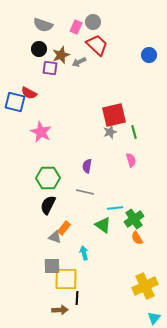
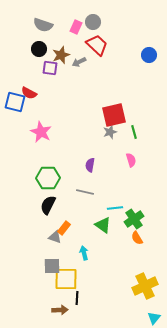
purple semicircle: moved 3 px right, 1 px up
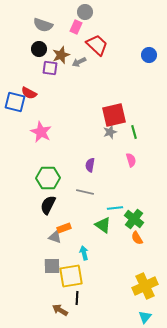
gray circle: moved 8 px left, 10 px up
green cross: rotated 18 degrees counterclockwise
orange rectangle: rotated 32 degrees clockwise
yellow square: moved 5 px right, 3 px up; rotated 10 degrees counterclockwise
brown arrow: rotated 147 degrees counterclockwise
cyan triangle: moved 9 px left, 1 px up
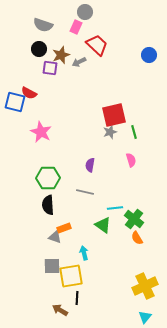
black semicircle: rotated 30 degrees counterclockwise
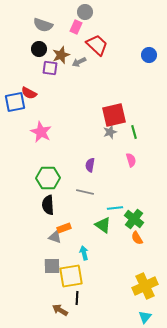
blue square: rotated 25 degrees counterclockwise
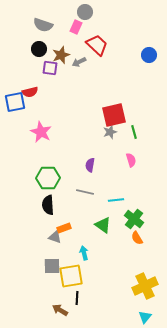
red semicircle: moved 1 px right, 1 px up; rotated 42 degrees counterclockwise
cyan line: moved 1 px right, 8 px up
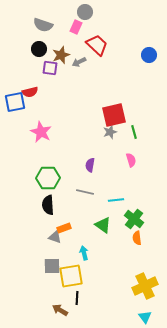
orange semicircle: rotated 24 degrees clockwise
cyan triangle: rotated 16 degrees counterclockwise
